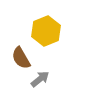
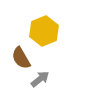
yellow hexagon: moved 2 px left
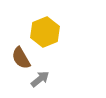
yellow hexagon: moved 1 px right, 1 px down
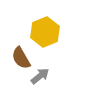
gray arrow: moved 3 px up
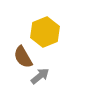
brown semicircle: moved 2 px right, 1 px up
